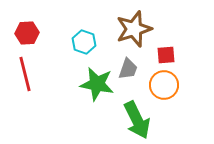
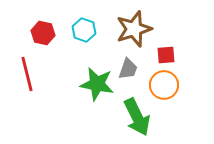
red hexagon: moved 16 px right; rotated 15 degrees clockwise
cyan hexagon: moved 12 px up
red line: moved 2 px right
green arrow: moved 3 px up
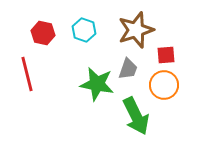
brown star: moved 2 px right, 1 px down
green arrow: moved 1 px left, 1 px up
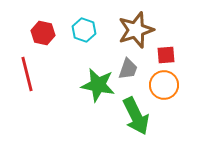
green star: moved 1 px right, 1 px down
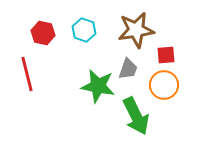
brown star: rotated 9 degrees clockwise
green star: moved 1 px down
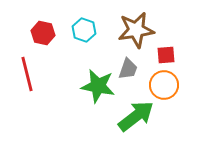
green arrow: rotated 102 degrees counterclockwise
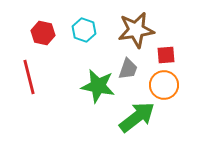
red line: moved 2 px right, 3 px down
green arrow: moved 1 px right, 1 px down
